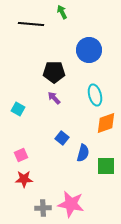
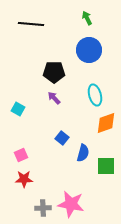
green arrow: moved 25 px right, 6 px down
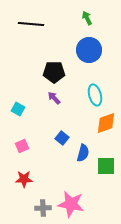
pink square: moved 1 px right, 9 px up
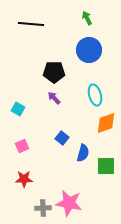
pink star: moved 2 px left, 1 px up
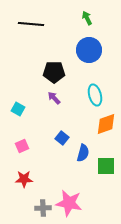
orange diamond: moved 1 px down
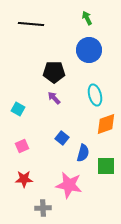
pink star: moved 18 px up
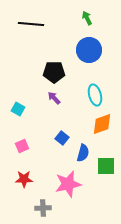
orange diamond: moved 4 px left
pink star: moved 1 px left, 1 px up; rotated 24 degrees counterclockwise
